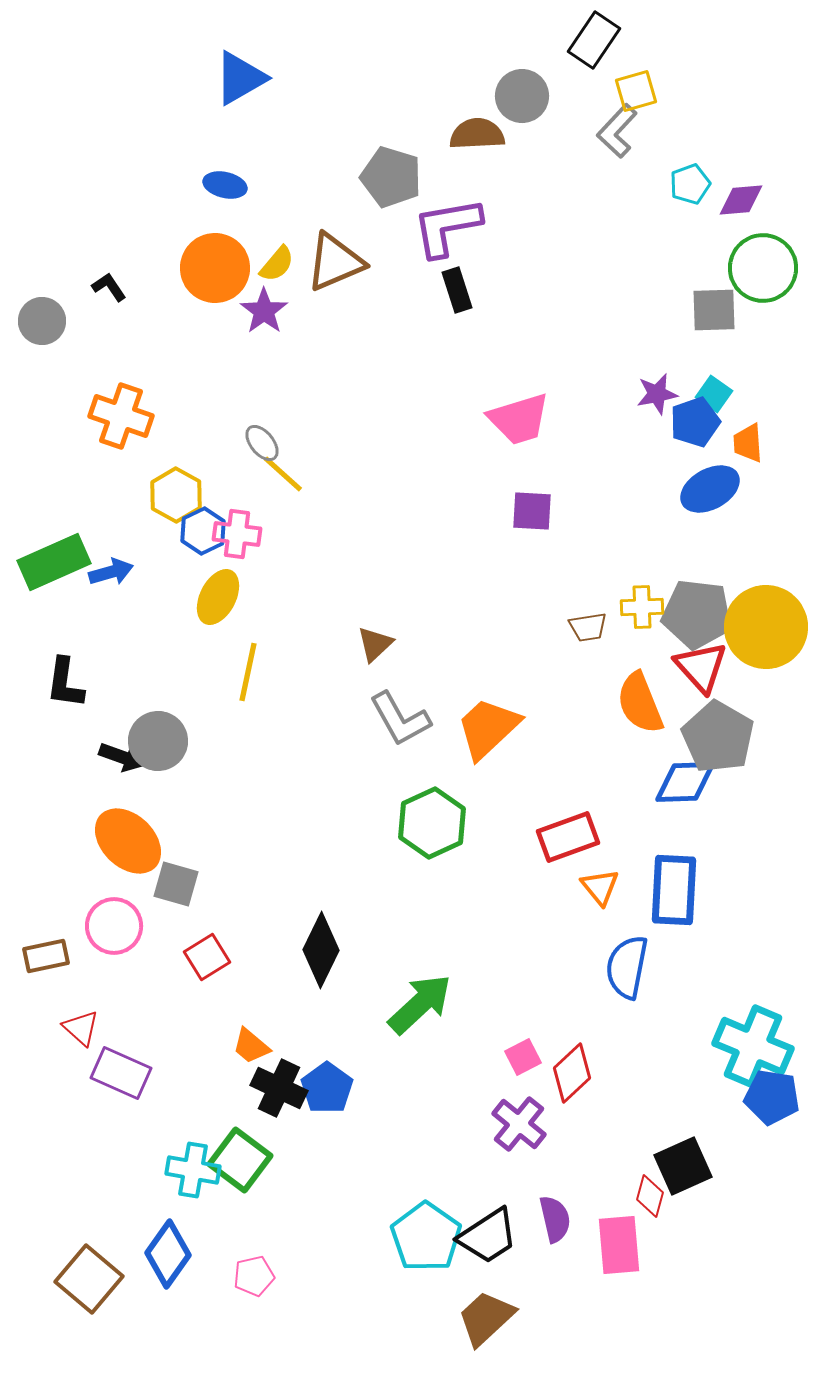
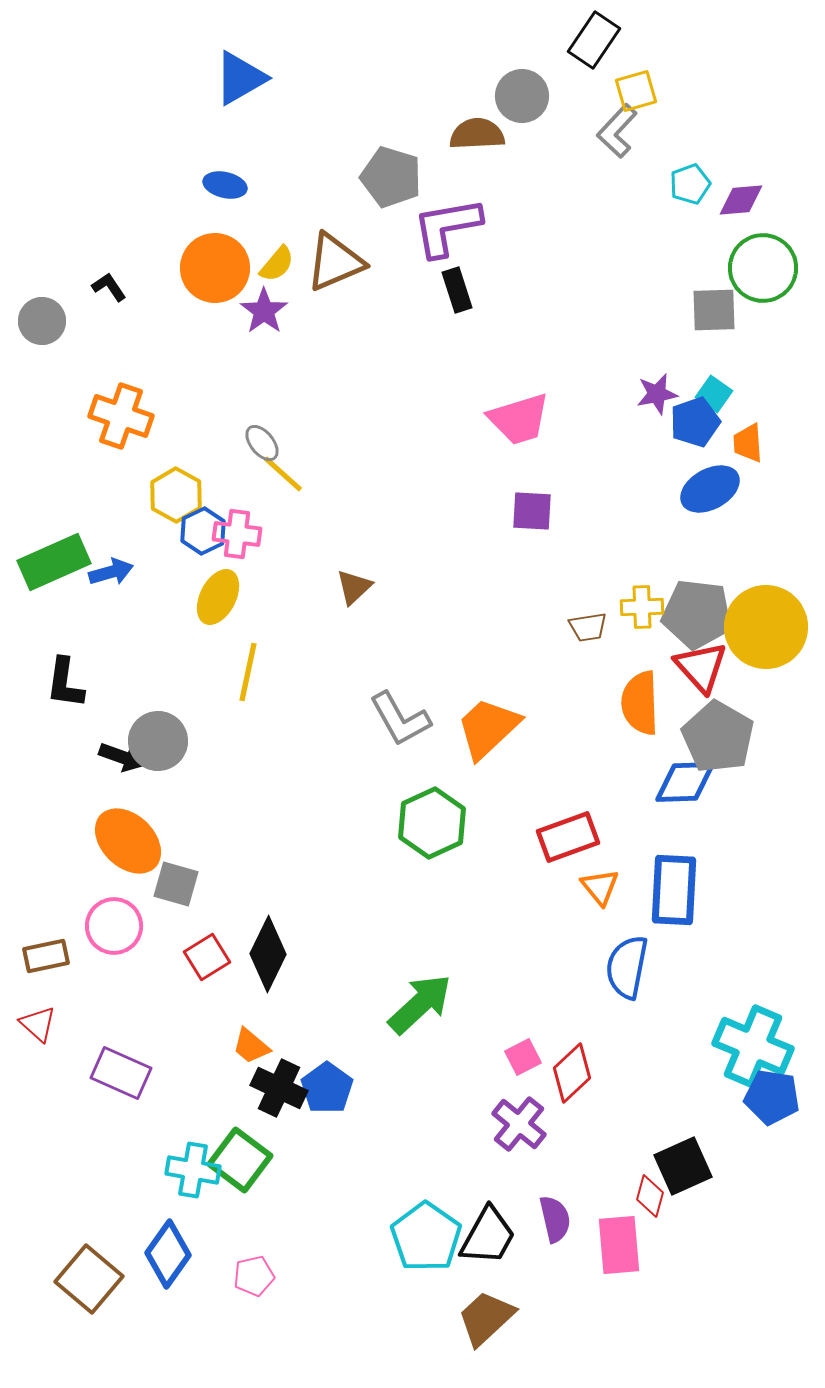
brown triangle at (375, 644): moved 21 px left, 57 px up
orange semicircle at (640, 703): rotated 20 degrees clockwise
black diamond at (321, 950): moved 53 px left, 4 px down
red triangle at (81, 1028): moved 43 px left, 4 px up
black trapezoid at (488, 1236): rotated 28 degrees counterclockwise
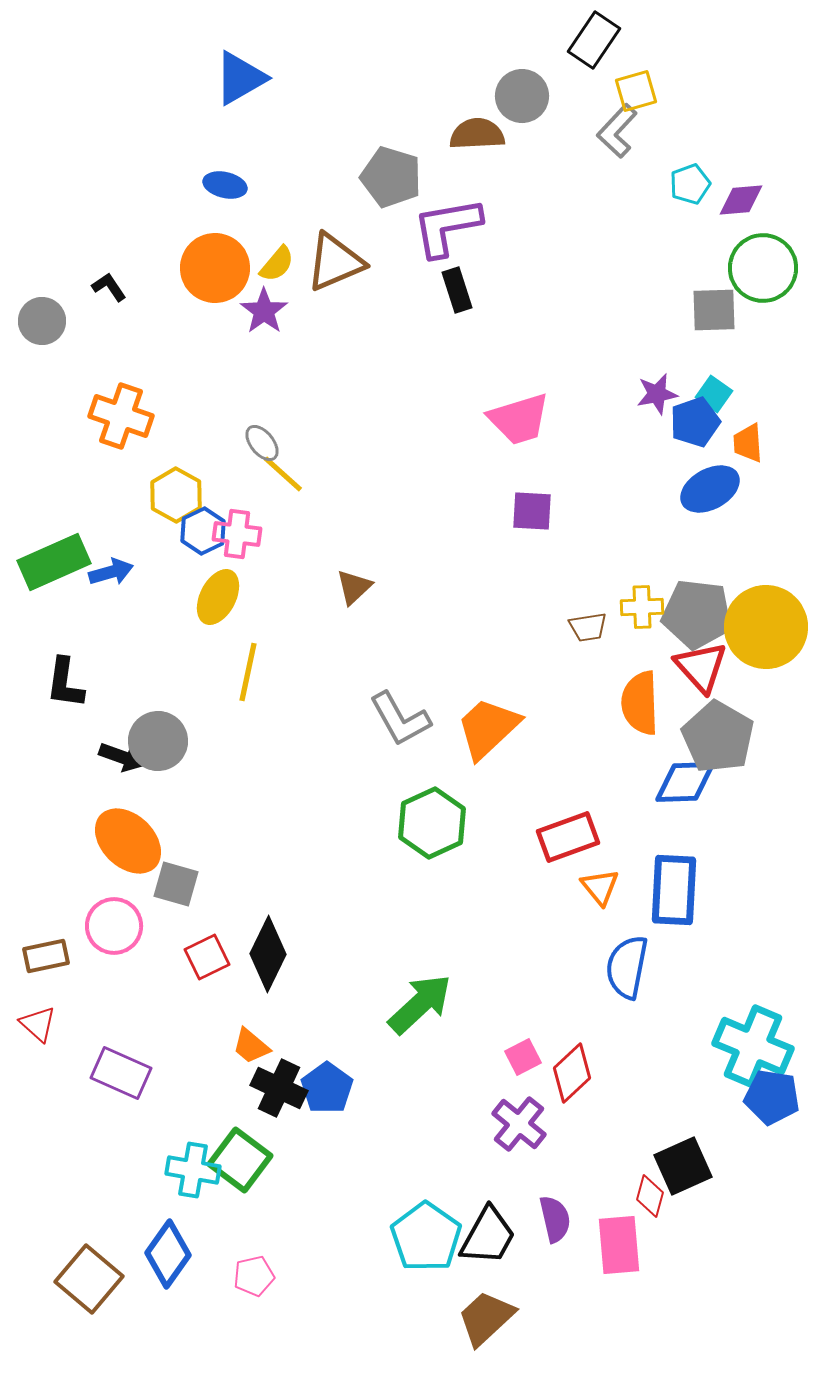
red square at (207, 957): rotated 6 degrees clockwise
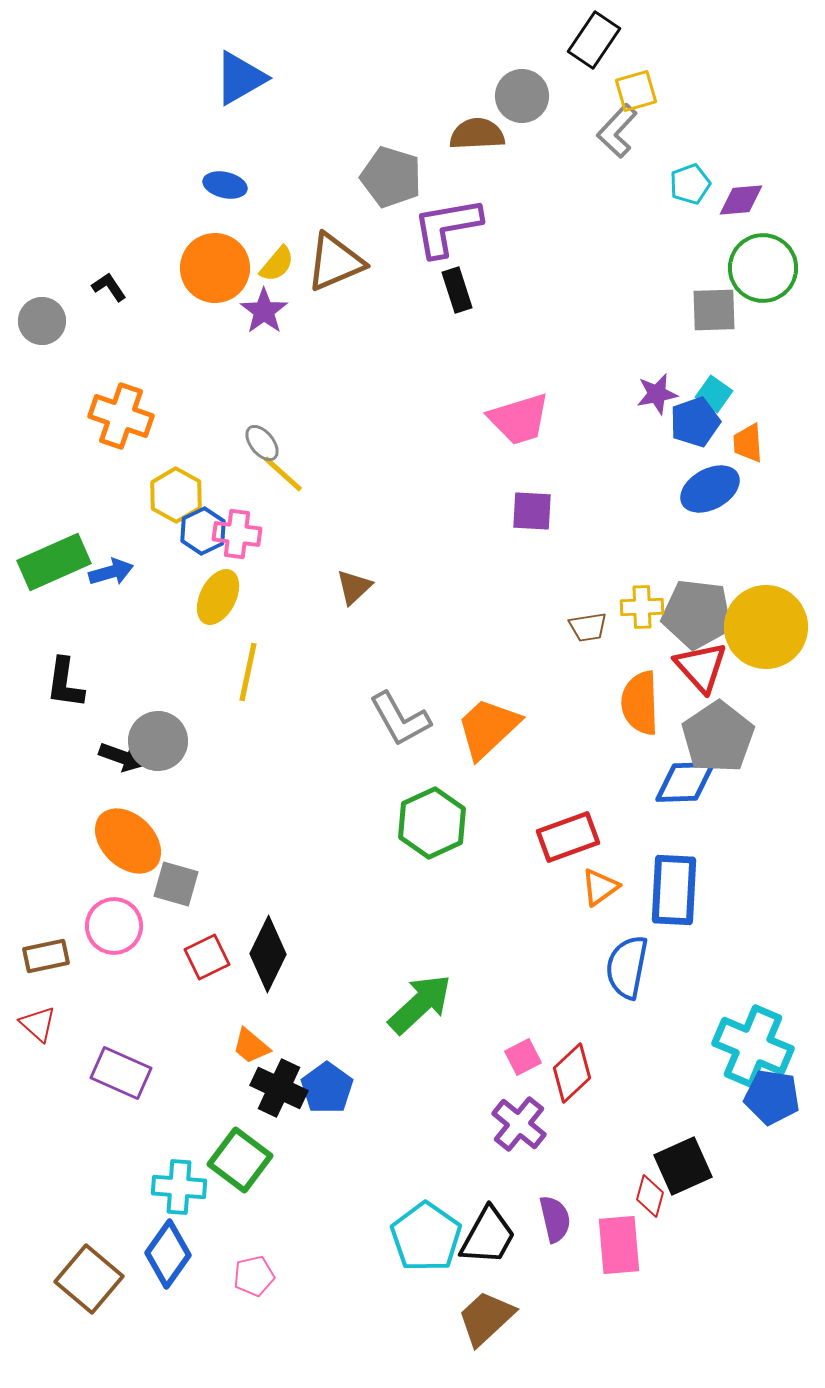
gray pentagon at (718, 737): rotated 8 degrees clockwise
orange triangle at (600, 887): rotated 33 degrees clockwise
cyan cross at (193, 1170): moved 14 px left, 17 px down; rotated 6 degrees counterclockwise
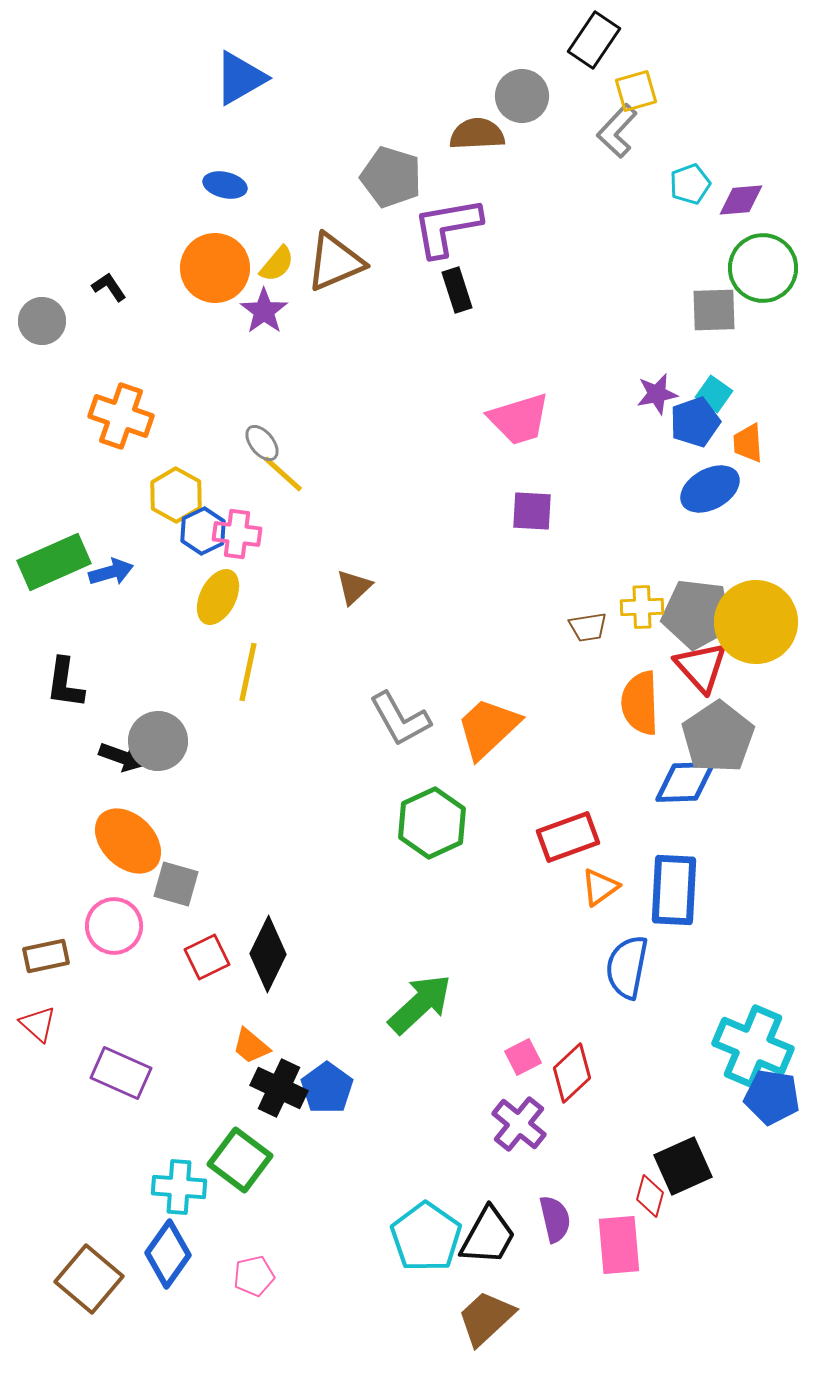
yellow circle at (766, 627): moved 10 px left, 5 px up
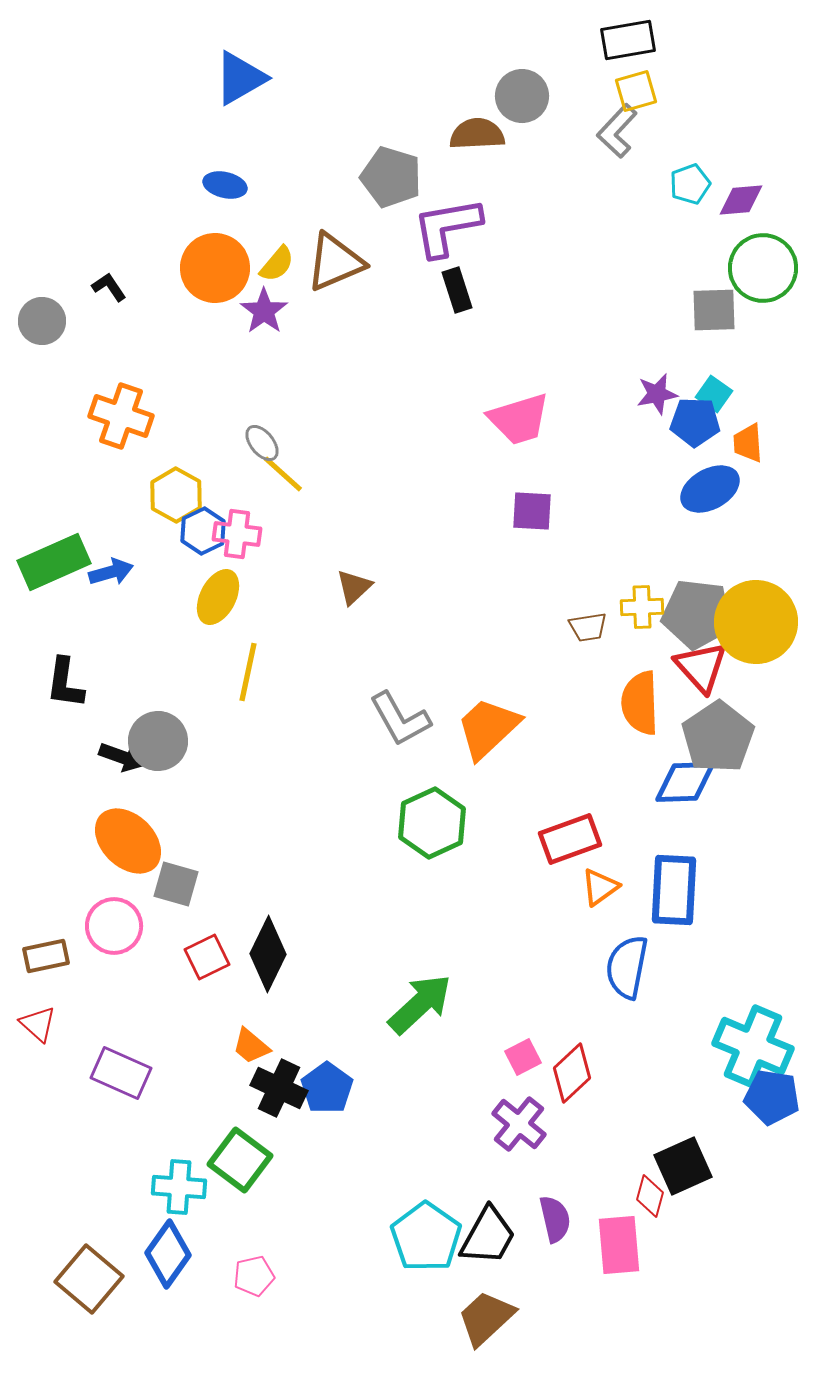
black rectangle at (594, 40): moved 34 px right; rotated 46 degrees clockwise
blue pentagon at (695, 422): rotated 21 degrees clockwise
red rectangle at (568, 837): moved 2 px right, 2 px down
